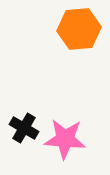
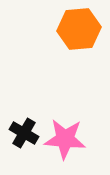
black cross: moved 5 px down
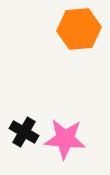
black cross: moved 1 px up
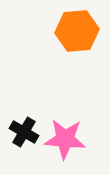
orange hexagon: moved 2 px left, 2 px down
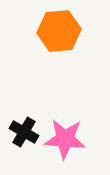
orange hexagon: moved 18 px left
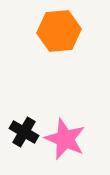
pink star: rotated 18 degrees clockwise
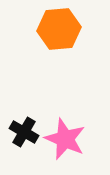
orange hexagon: moved 2 px up
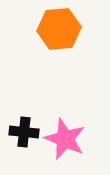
black cross: rotated 24 degrees counterclockwise
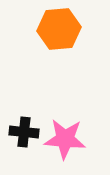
pink star: rotated 18 degrees counterclockwise
